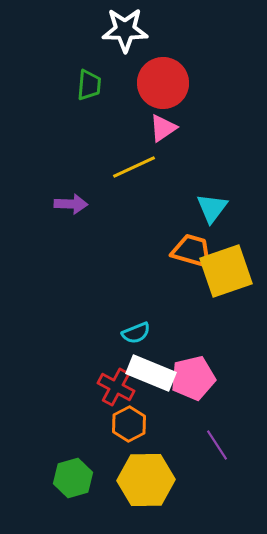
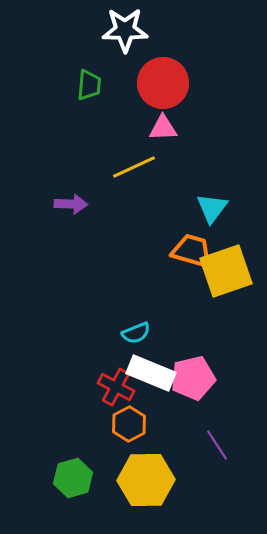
pink triangle: rotated 32 degrees clockwise
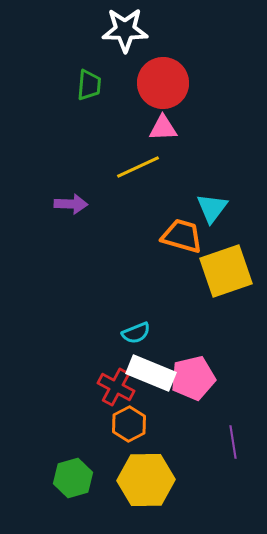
yellow line: moved 4 px right
orange trapezoid: moved 10 px left, 15 px up
purple line: moved 16 px right, 3 px up; rotated 24 degrees clockwise
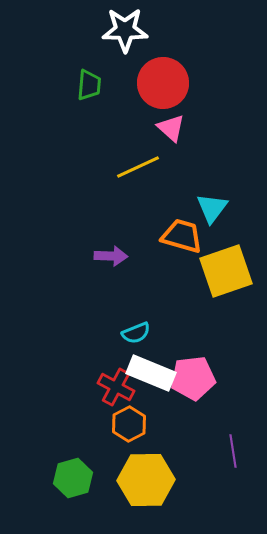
pink triangle: moved 8 px right; rotated 44 degrees clockwise
purple arrow: moved 40 px right, 52 px down
pink pentagon: rotated 6 degrees clockwise
purple line: moved 9 px down
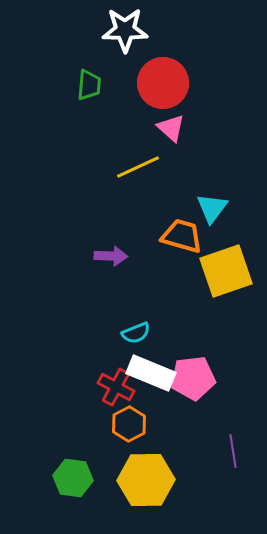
green hexagon: rotated 24 degrees clockwise
